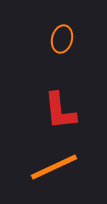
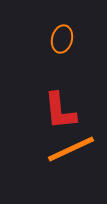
orange line: moved 17 px right, 18 px up
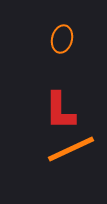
red L-shape: rotated 6 degrees clockwise
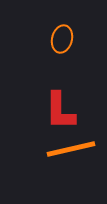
orange line: rotated 12 degrees clockwise
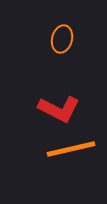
red L-shape: moved 1 px left, 2 px up; rotated 63 degrees counterclockwise
